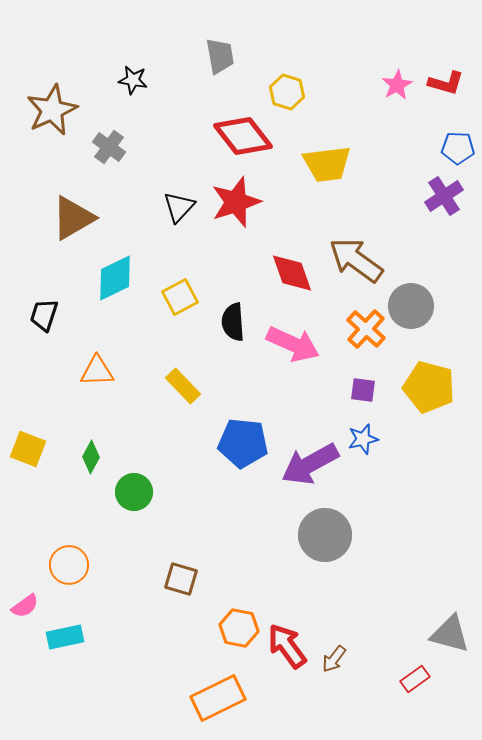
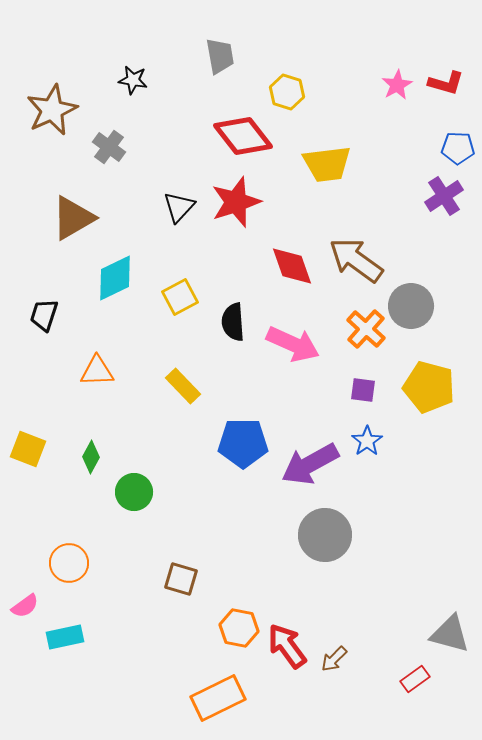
red diamond at (292, 273): moved 7 px up
blue star at (363, 439): moved 4 px right, 2 px down; rotated 20 degrees counterclockwise
blue pentagon at (243, 443): rotated 6 degrees counterclockwise
orange circle at (69, 565): moved 2 px up
brown arrow at (334, 659): rotated 8 degrees clockwise
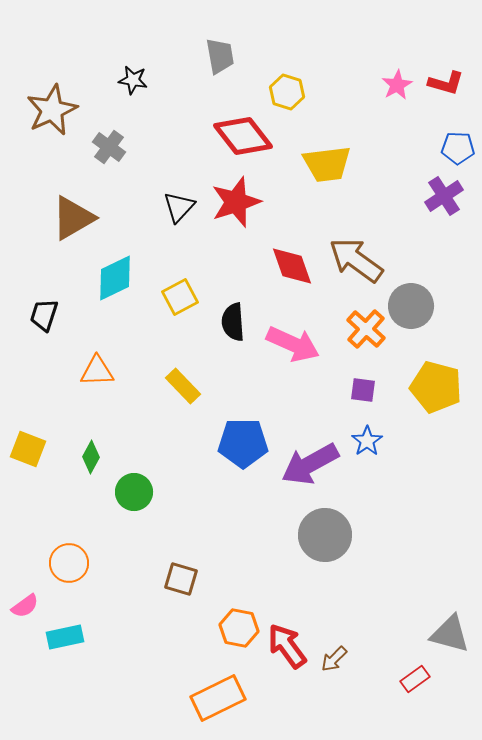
yellow pentagon at (429, 387): moved 7 px right
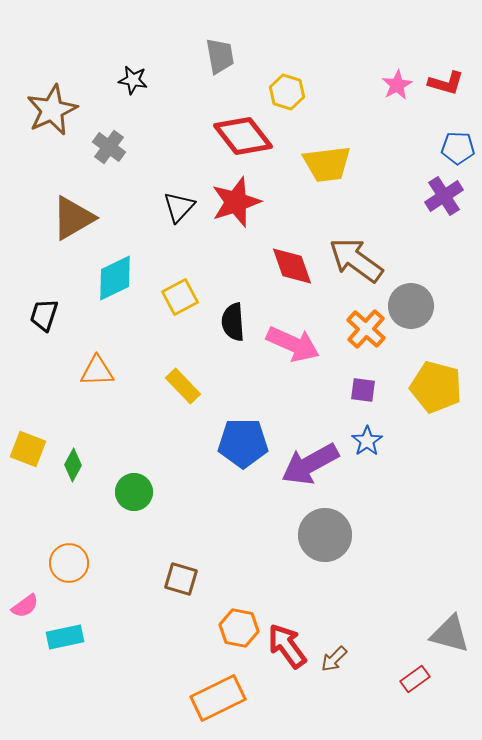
green diamond at (91, 457): moved 18 px left, 8 px down
